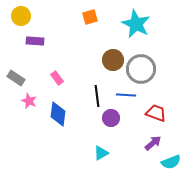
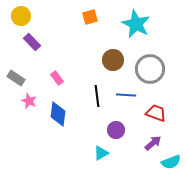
purple rectangle: moved 3 px left, 1 px down; rotated 42 degrees clockwise
gray circle: moved 9 px right
purple circle: moved 5 px right, 12 px down
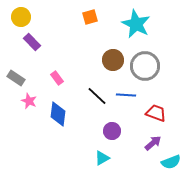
yellow circle: moved 1 px down
gray circle: moved 5 px left, 3 px up
black line: rotated 40 degrees counterclockwise
purple circle: moved 4 px left, 1 px down
cyan triangle: moved 1 px right, 5 px down
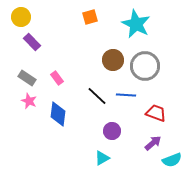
gray rectangle: moved 11 px right
cyan semicircle: moved 1 px right, 2 px up
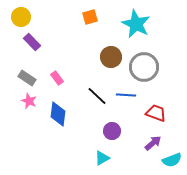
brown circle: moved 2 px left, 3 px up
gray circle: moved 1 px left, 1 px down
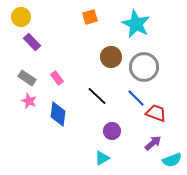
blue line: moved 10 px right, 3 px down; rotated 42 degrees clockwise
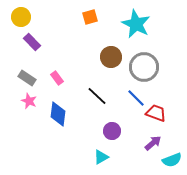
cyan triangle: moved 1 px left, 1 px up
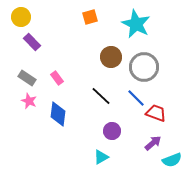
black line: moved 4 px right
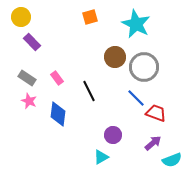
brown circle: moved 4 px right
black line: moved 12 px left, 5 px up; rotated 20 degrees clockwise
purple circle: moved 1 px right, 4 px down
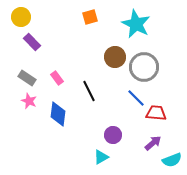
red trapezoid: rotated 15 degrees counterclockwise
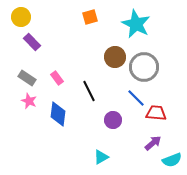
purple circle: moved 15 px up
